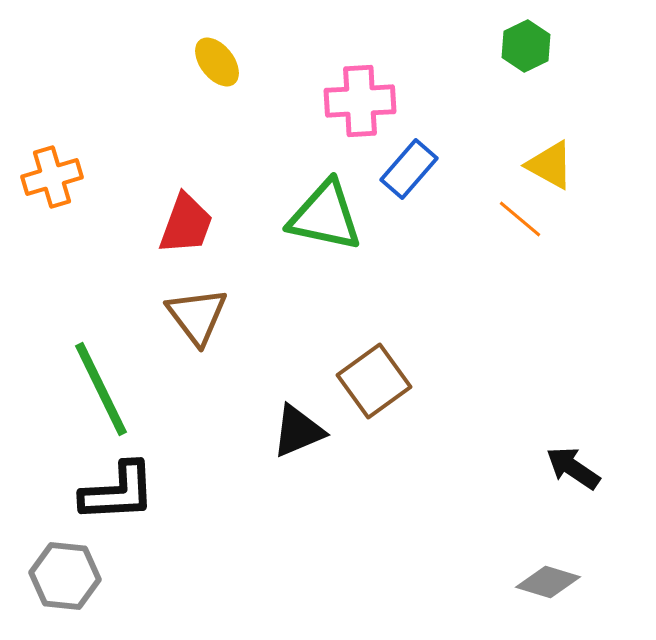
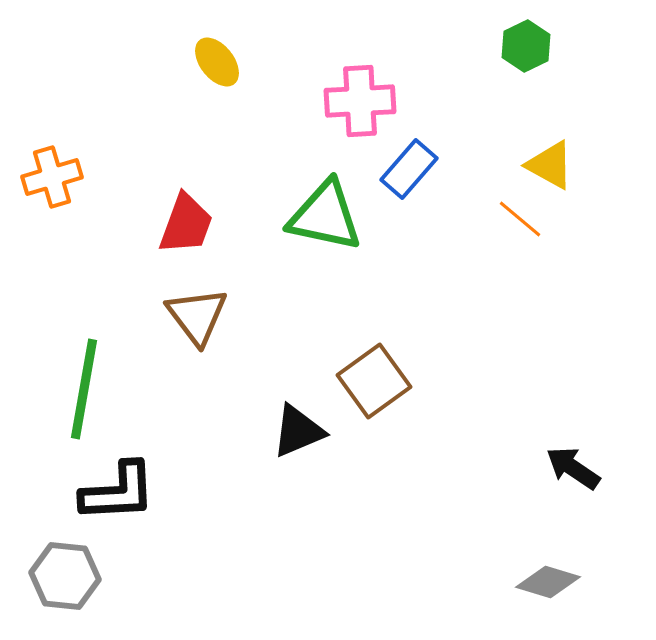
green line: moved 17 px left; rotated 36 degrees clockwise
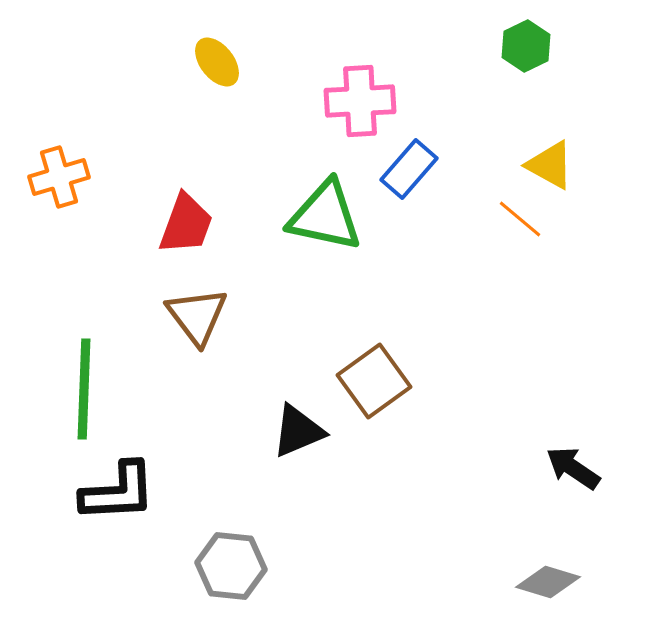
orange cross: moved 7 px right
green line: rotated 8 degrees counterclockwise
gray hexagon: moved 166 px right, 10 px up
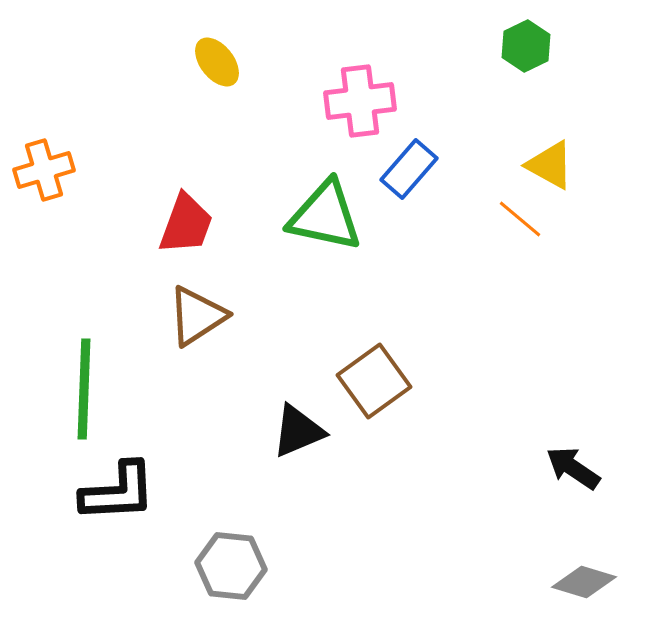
pink cross: rotated 4 degrees counterclockwise
orange cross: moved 15 px left, 7 px up
brown triangle: rotated 34 degrees clockwise
gray diamond: moved 36 px right
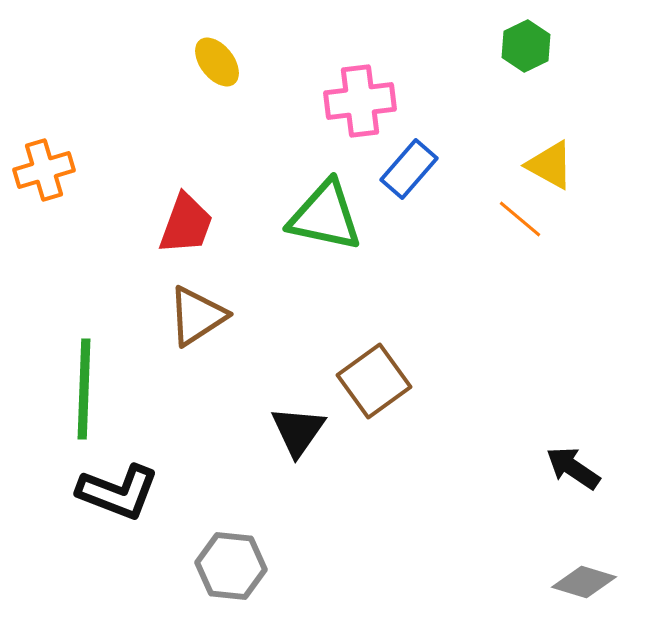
black triangle: rotated 32 degrees counterclockwise
black L-shape: rotated 24 degrees clockwise
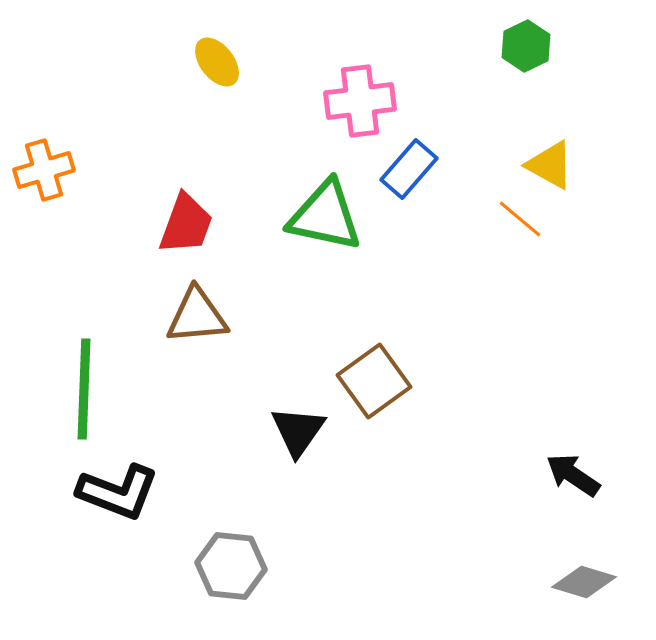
brown triangle: rotated 28 degrees clockwise
black arrow: moved 7 px down
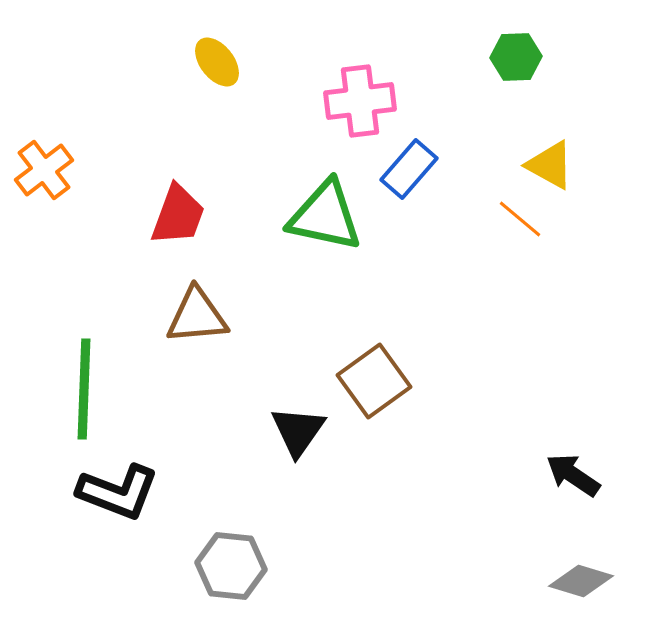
green hexagon: moved 10 px left, 11 px down; rotated 24 degrees clockwise
orange cross: rotated 20 degrees counterclockwise
red trapezoid: moved 8 px left, 9 px up
gray diamond: moved 3 px left, 1 px up
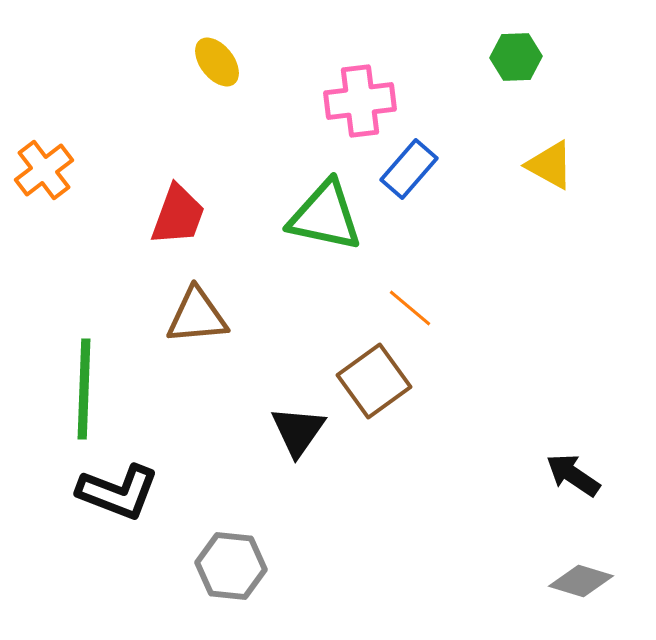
orange line: moved 110 px left, 89 px down
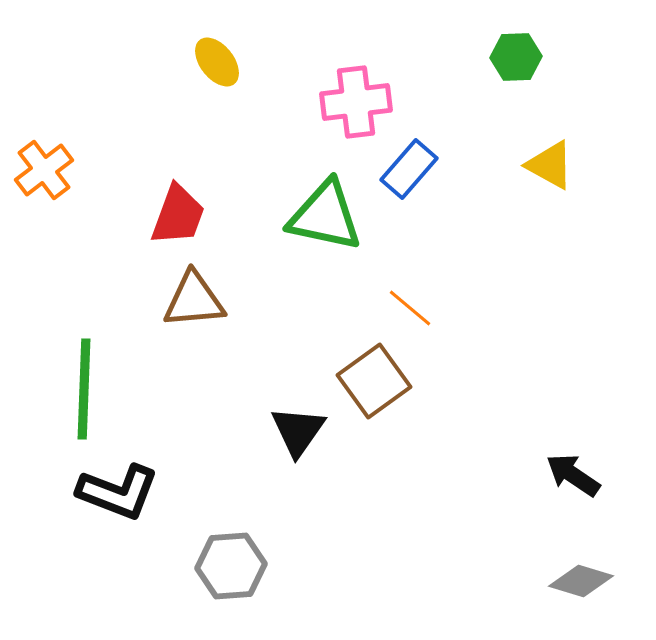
pink cross: moved 4 px left, 1 px down
brown triangle: moved 3 px left, 16 px up
gray hexagon: rotated 10 degrees counterclockwise
